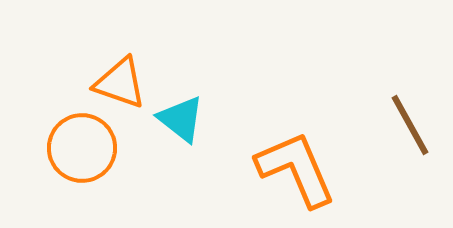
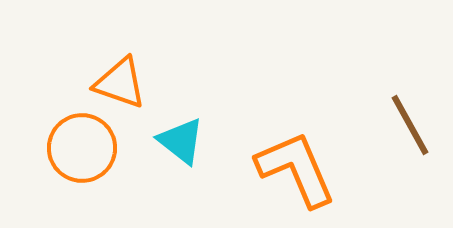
cyan triangle: moved 22 px down
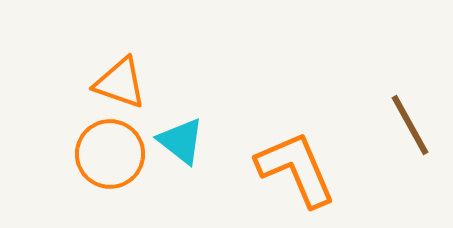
orange circle: moved 28 px right, 6 px down
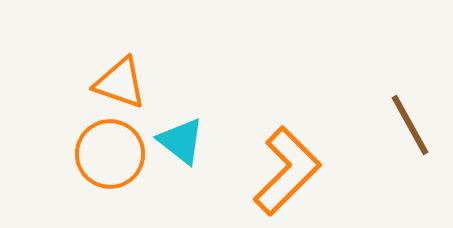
orange L-shape: moved 9 px left, 2 px down; rotated 68 degrees clockwise
